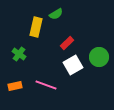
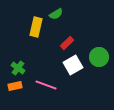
green cross: moved 1 px left, 14 px down
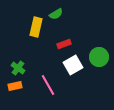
red rectangle: moved 3 px left, 1 px down; rotated 24 degrees clockwise
pink line: moved 2 px right; rotated 40 degrees clockwise
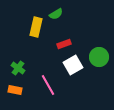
orange rectangle: moved 4 px down; rotated 24 degrees clockwise
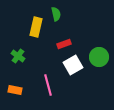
green semicircle: rotated 72 degrees counterclockwise
green cross: moved 12 px up
pink line: rotated 15 degrees clockwise
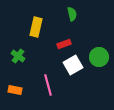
green semicircle: moved 16 px right
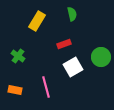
yellow rectangle: moved 1 px right, 6 px up; rotated 18 degrees clockwise
green circle: moved 2 px right
white square: moved 2 px down
pink line: moved 2 px left, 2 px down
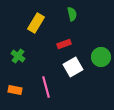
yellow rectangle: moved 1 px left, 2 px down
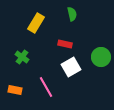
red rectangle: moved 1 px right; rotated 32 degrees clockwise
green cross: moved 4 px right, 1 px down
white square: moved 2 px left
pink line: rotated 15 degrees counterclockwise
